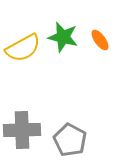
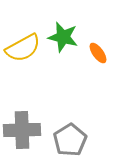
orange ellipse: moved 2 px left, 13 px down
gray pentagon: rotated 12 degrees clockwise
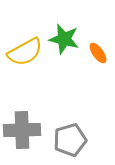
green star: moved 1 px right, 2 px down
yellow semicircle: moved 2 px right, 4 px down
gray pentagon: rotated 16 degrees clockwise
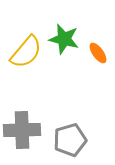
yellow semicircle: moved 1 px right; rotated 21 degrees counterclockwise
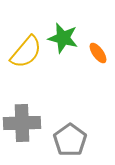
green star: moved 1 px left, 1 px up
gray cross: moved 7 px up
gray pentagon: rotated 20 degrees counterclockwise
